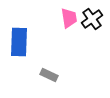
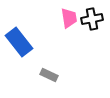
black cross: rotated 25 degrees clockwise
blue rectangle: rotated 40 degrees counterclockwise
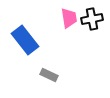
blue rectangle: moved 6 px right, 2 px up
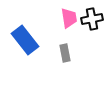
gray rectangle: moved 16 px right, 22 px up; rotated 54 degrees clockwise
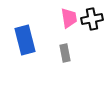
blue rectangle: rotated 24 degrees clockwise
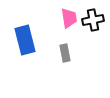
black cross: moved 1 px right, 1 px down
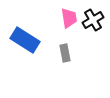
black cross: rotated 20 degrees counterclockwise
blue rectangle: rotated 44 degrees counterclockwise
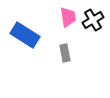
pink trapezoid: moved 1 px left, 1 px up
blue rectangle: moved 5 px up
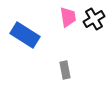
black cross: moved 1 px right, 1 px up
gray rectangle: moved 17 px down
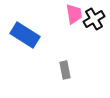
pink trapezoid: moved 6 px right, 3 px up
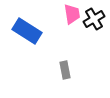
pink trapezoid: moved 2 px left
blue rectangle: moved 2 px right, 4 px up
